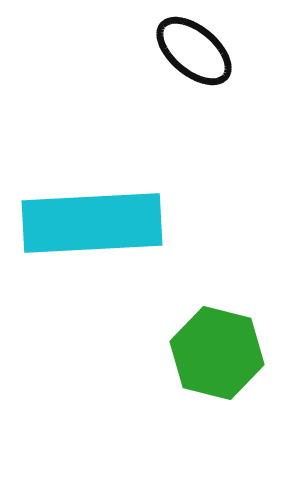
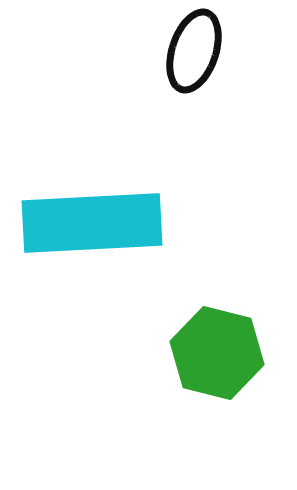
black ellipse: rotated 68 degrees clockwise
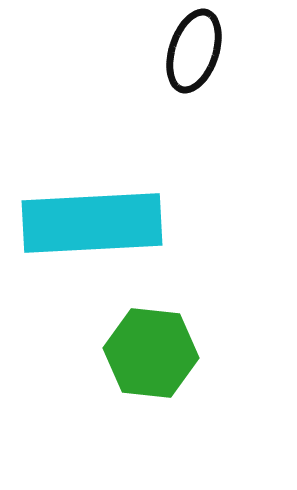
green hexagon: moved 66 px left; rotated 8 degrees counterclockwise
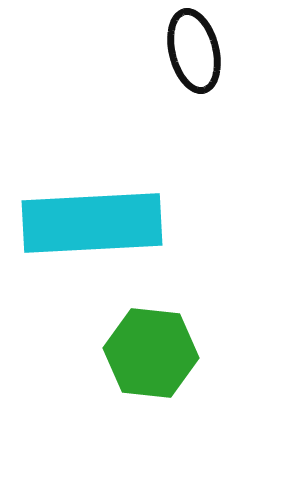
black ellipse: rotated 32 degrees counterclockwise
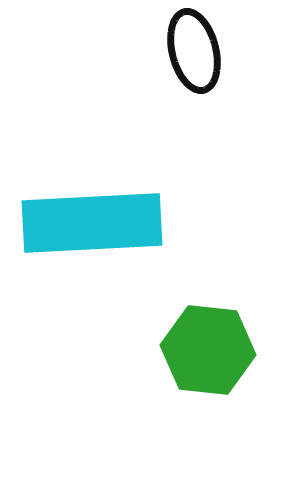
green hexagon: moved 57 px right, 3 px up
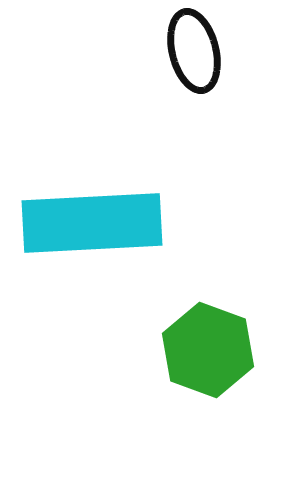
green hexagon: rotated 14 degrees clockwise
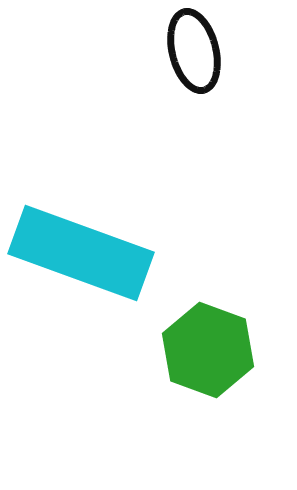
cyan rectangle: moved 11 px left, 30 px down; rotated 23 degrees clockwise
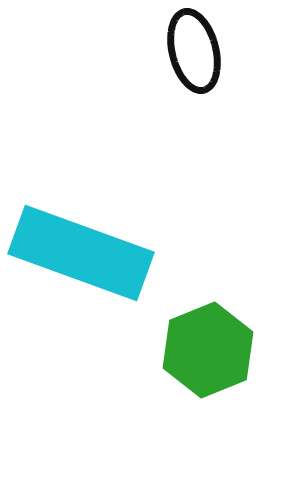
green hexagon: rotated 18 degrees clockwise
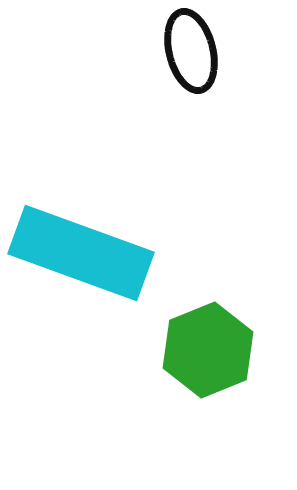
black ellipse: moved 3 px left
